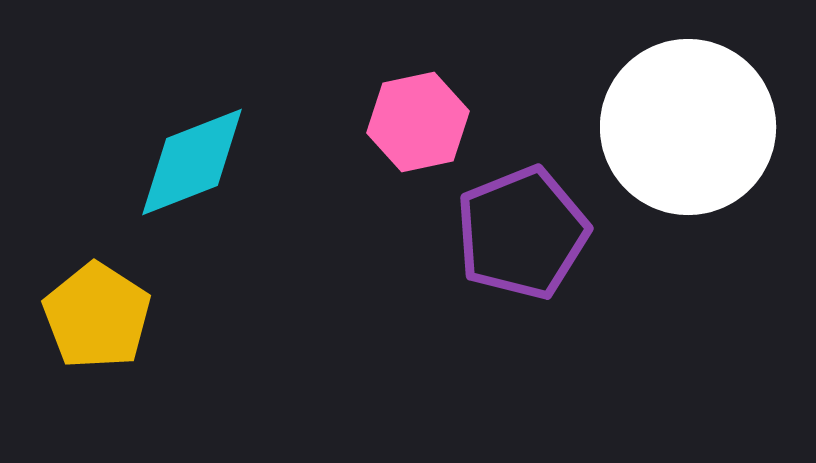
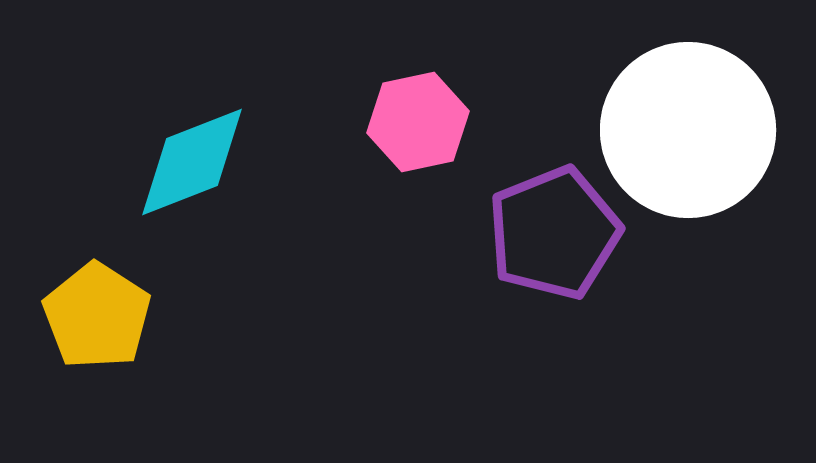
white circle: moved 3 px down
purple pentagon: moved 32 px right
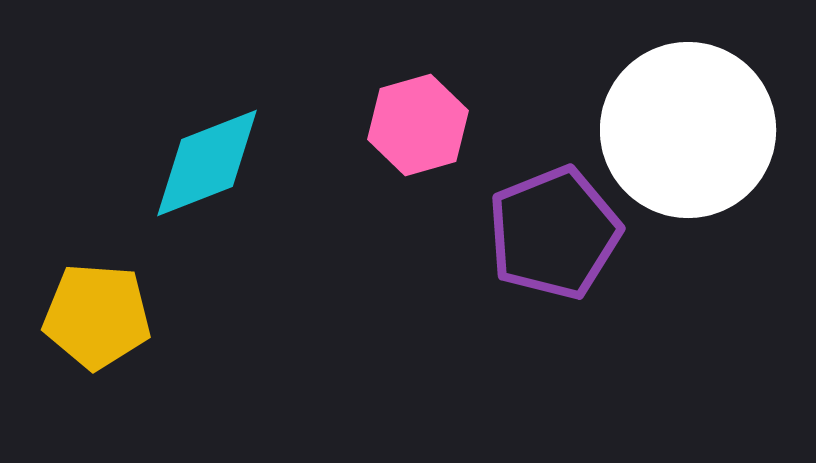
pink hexagon: moved 3 px down; rotated 4 degrees counterclockwise
cyan diamond: moved 15 px right, 1 px down
yellow pentagon: rotated 29 degrees counterclockwise
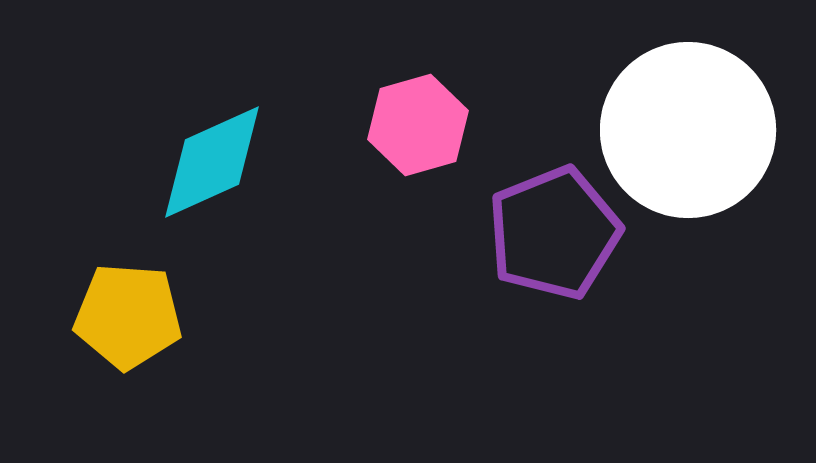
cyan diamond: moved 5 px right, 1 px up; rotated 3 degrees counterclockwise
yellow pentagon: moved 31 px right
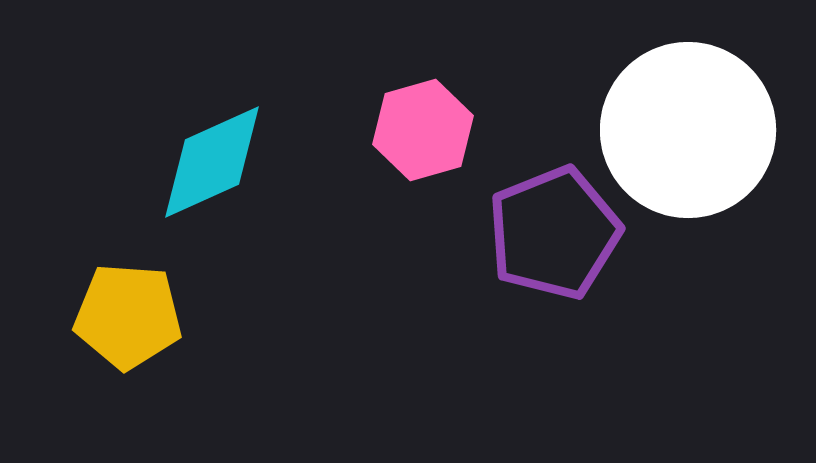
pink hexagon: moved 5 px right, 5 px down
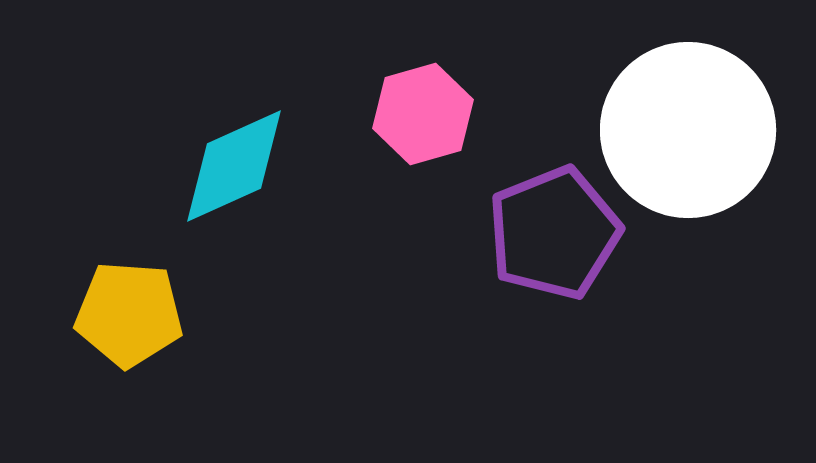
pink hexagon: moved 16 px up
cyan diamond: moved 22 px right, 4 px down
yellow pentagon: moved 1 px right, 2 px up
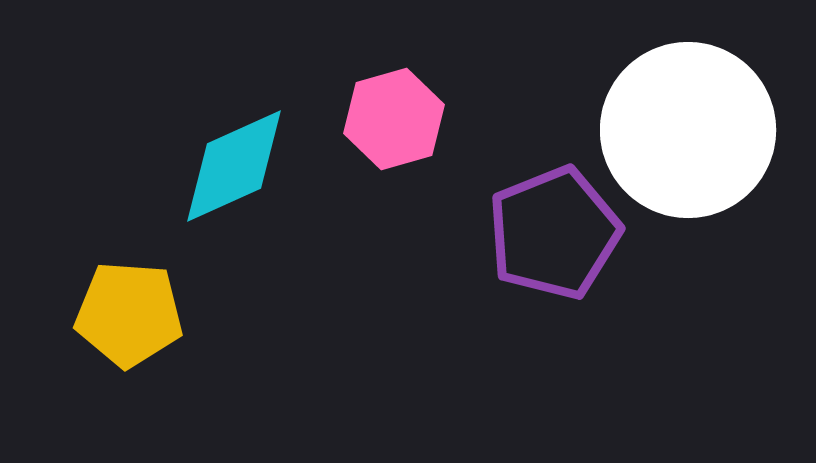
pink hexagon: moved 29 px left, 5 px down
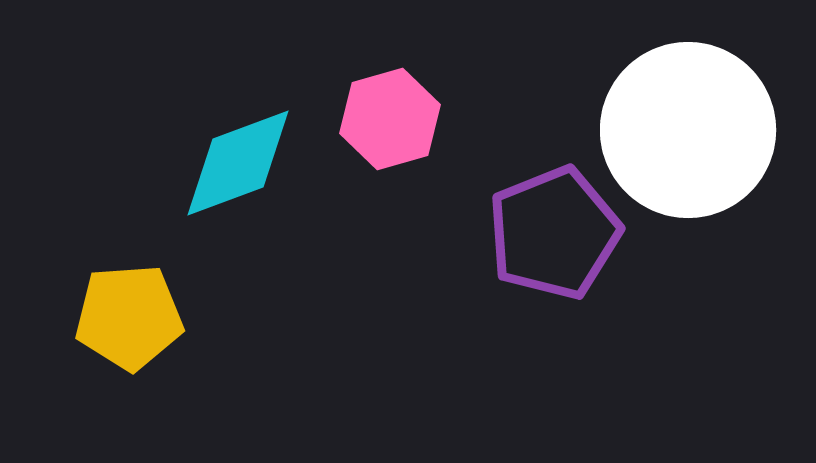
pink hexagon: moved 4 px left
cyan diamond: moved 4 px right, 3 px up; rotated 4 degrees clockwise
yellow pentagon: moved 3 px down; rotated 8 degrees counterclockwise
